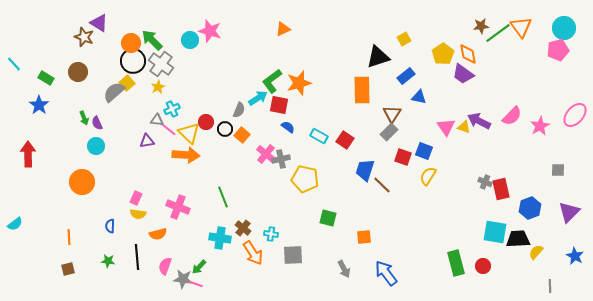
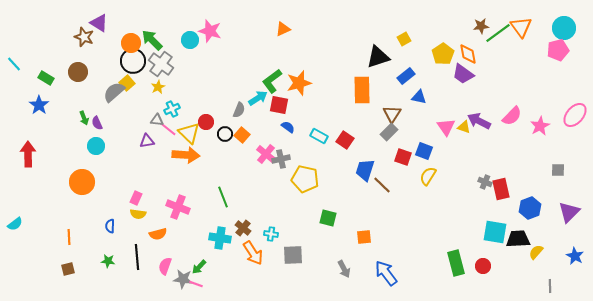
black circle at (225, 129): moved 5 px down
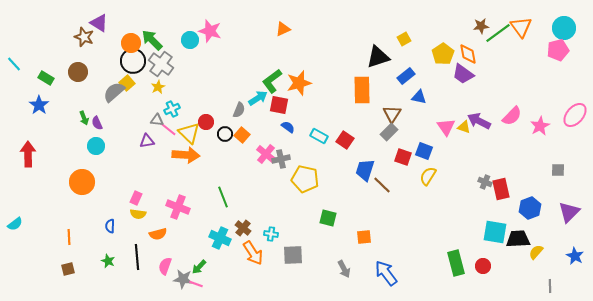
cyan cross at (220, 238): rotated 15 degrees clockwise
green star at (108, 261): rotated 16 degrees clockwise
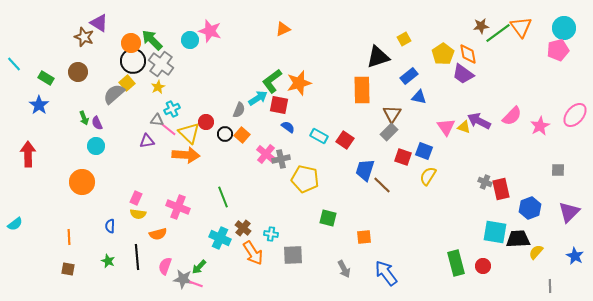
blue rectangle at (406, 76): moved 3 px right
gray semicircle at (114, 92): moved 2 px down
brown square at (68, 269): rotated 24 degrees clockwise
